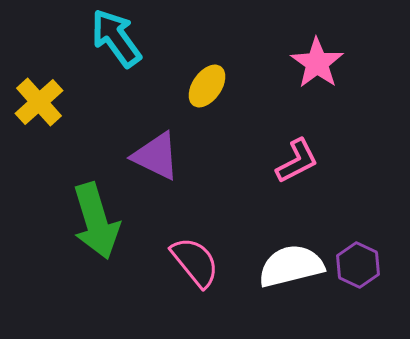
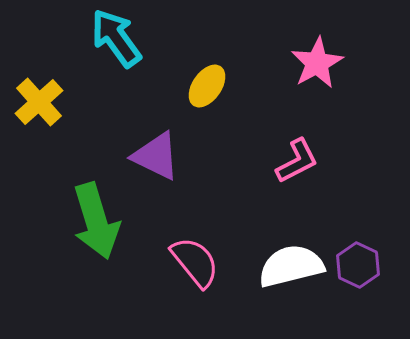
pink star: rotated 8 degrees clockwise
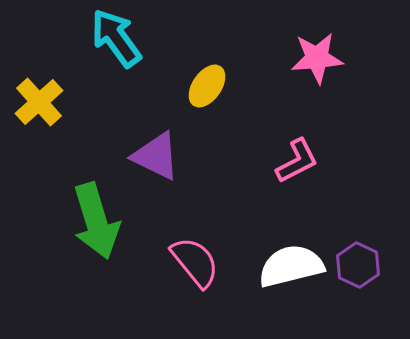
pink star: moved 5 px up; rotated 24 degrees clockwise
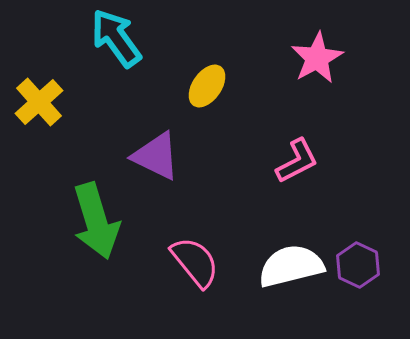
pink star: rotated 24 degrees counterclockwise
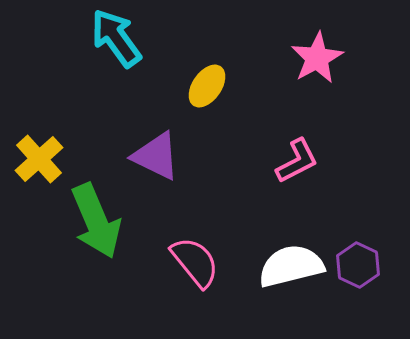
yellow cross: moved 57 px down
green arrow: rotated 6 degrees counterclockwise
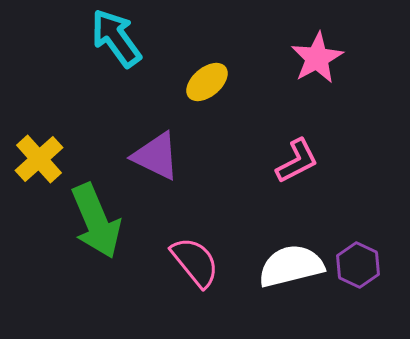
yellow ellipse: moved 4 px up; rotated 15 degrees clockwise
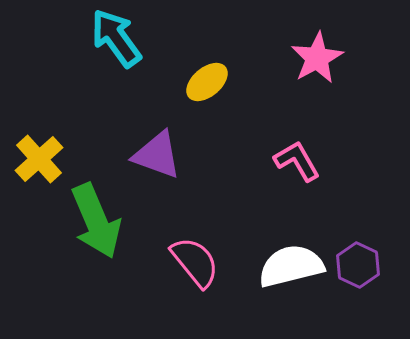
purple triangle: moved 1 px right, 1 px up; rotated 6 degrees counterclockwise
pink L-shape: rotated 93 degrees counterclockwise
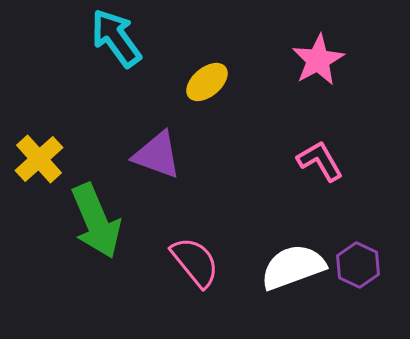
pink star: moved 1 px right, 2 px down
pink L-shape: moved 23 px right
white semicircle: moved 2 px right, 1 px down; rotated 6 degrees counterclockwise
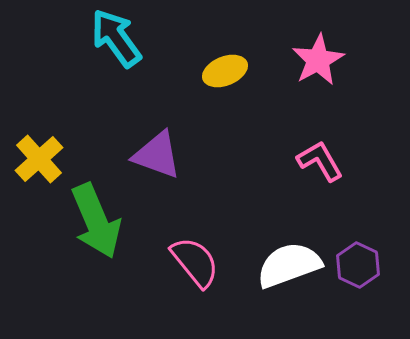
yellow ellipse: moved 18 px right, 11 px up; rotated 18 degrees clockwise
white semicircle: moved 4 px left, 2 px up
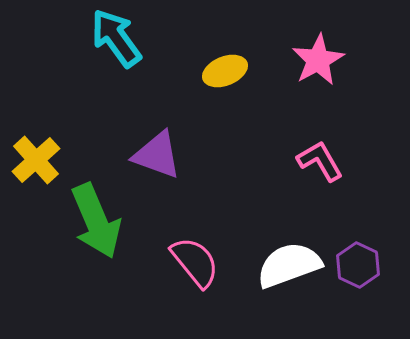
yellow cross: moved 3 px left, 1 px down
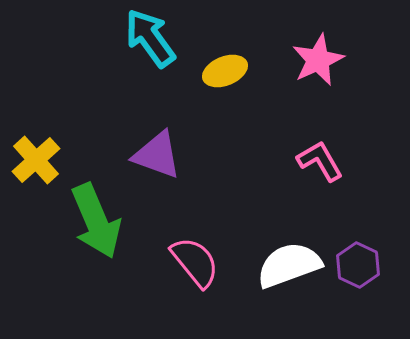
cyan arrow: moved 34 px right
pink star: rotated 4 degrees clockwise
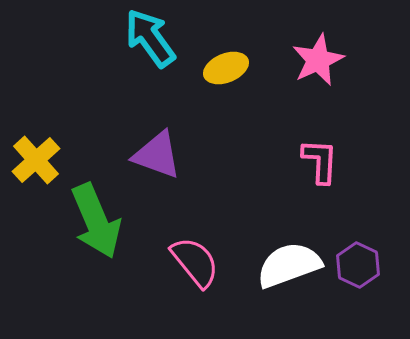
yellow ellipse: moved 1 px right, 3 px up
pink L-shape: rotated 33 degrees clockwise
